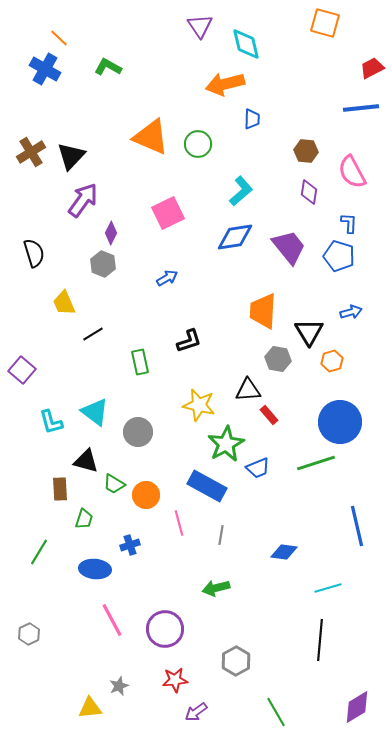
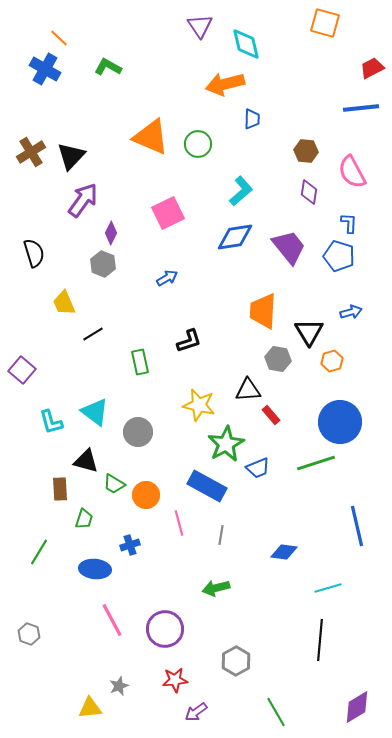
red rectangle at (269, 415): moved 2 px right
gray hexagon at (29, 634): rotated 15 degrees counterclockwise
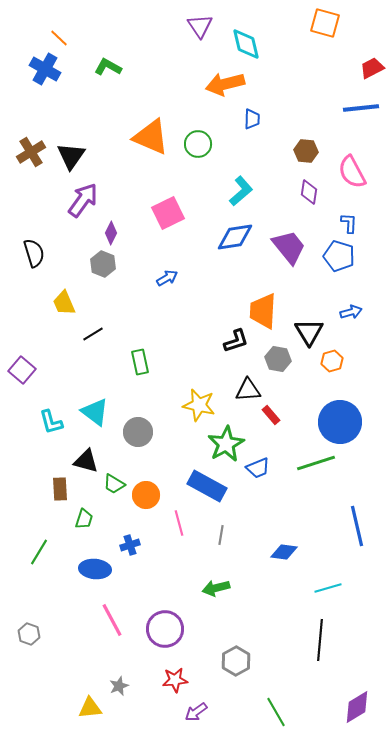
black triangle at (71, 156): rotated 8 degrees counterclockwise
black L-shape at (189, 341): moved 47 px right
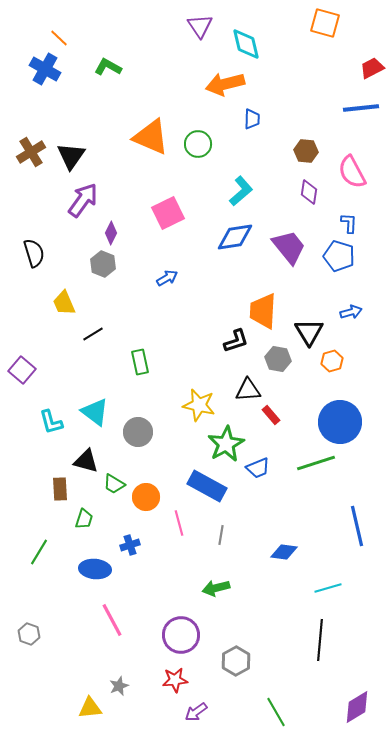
orange circle at (146, 495): moved 2 px down
purple circle at (165, 629): moved 16 px right, 6 px down
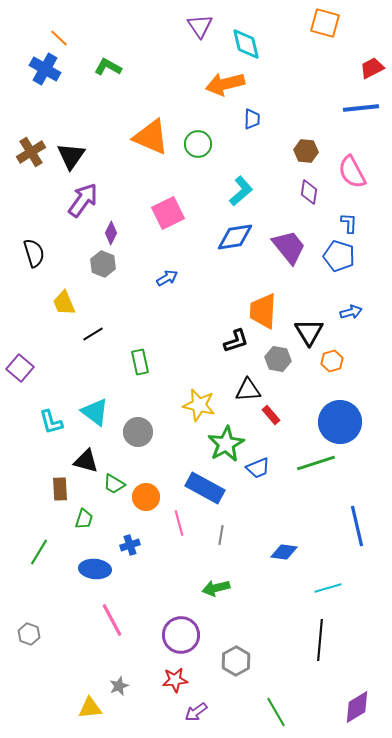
purple square at (22, 370): moved 2 px left, 2 px up
blue rectangle at (207, 486): moved 2 px left, 2 px down
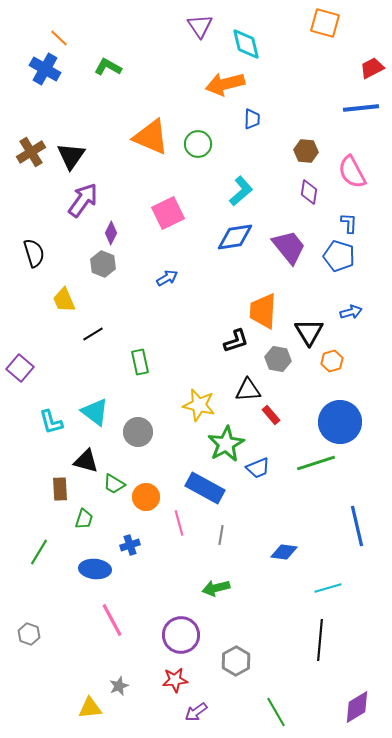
yellow trapezoid at (64, 303): moved 3 px up
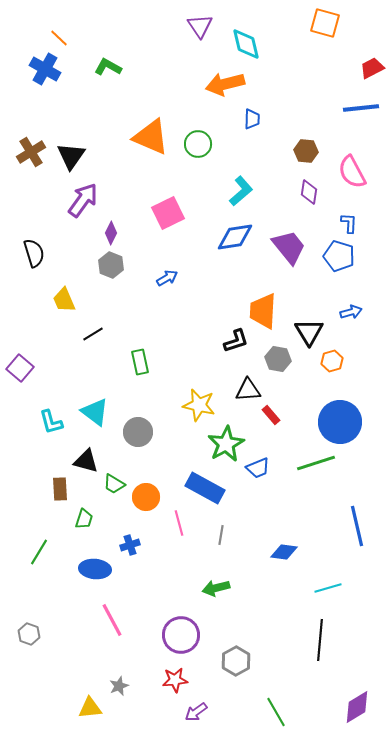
gray hexagon at (103, 264): moved 8 px right, 1 px down
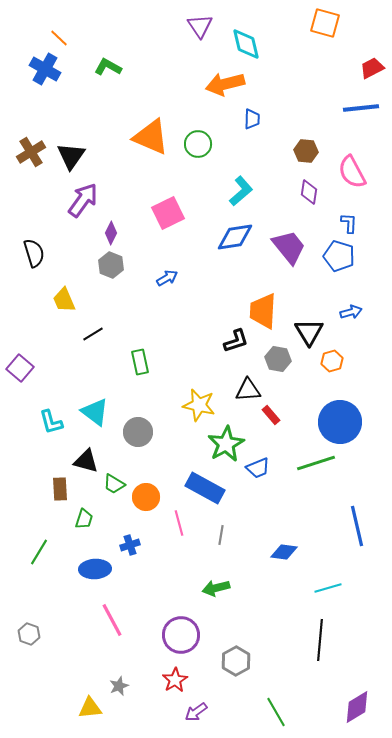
blue ellipse at (95, 569): rotated 8 degrees counterclockwise
red star at (175, 680): rotated 25 degrees counterclockwise
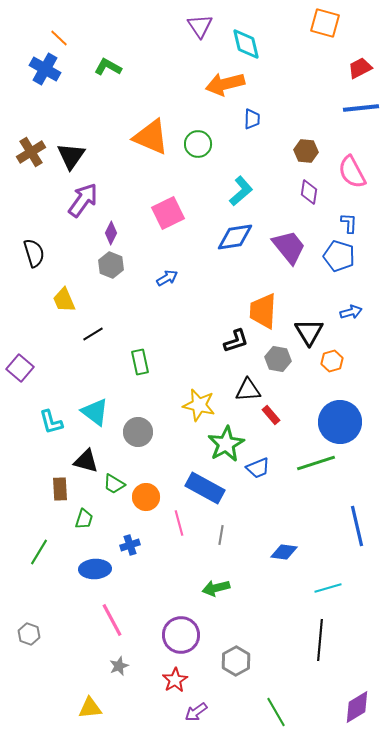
red trapezoid at (372, 68): moved 12 px left
gray star at (119, 686): moved 20 px up
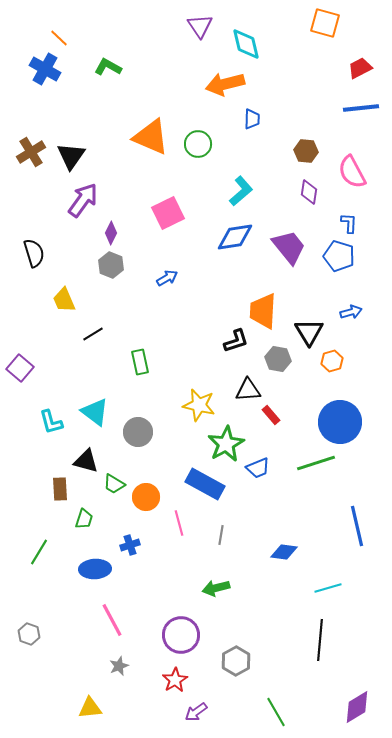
blue rectangle at (205, 488): moved 4 px up
